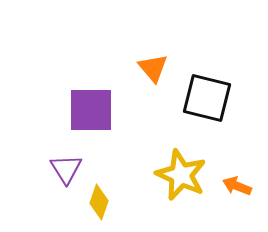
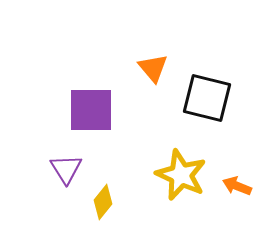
yellow diamond: moved 4 px right; rotated 20 degrees clockwise
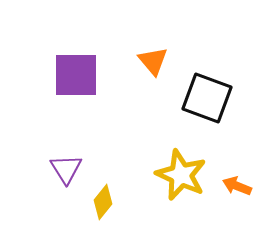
orange triangle: moved 7 px up
black square: rotated 6 degrees clockwise
purple square: moved 15 px left, 35 px up
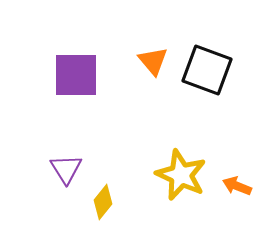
black square: moved 28 px up
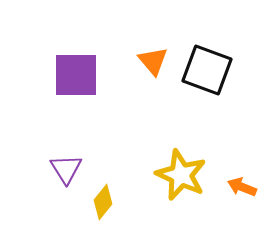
orange arrow: moved 5 px right, 1 px down
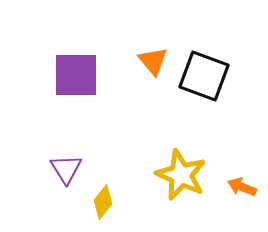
black square: moved 3 px left, 6 px down
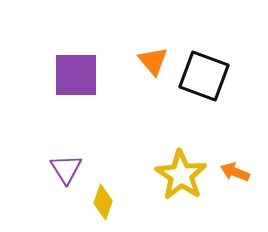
yellow star: rotated 9 degrees clockwise
orange arrow: moved 7 px left, 15 px up
yellow diamond: rotated 20 degrees counterclockwise
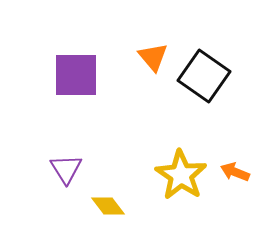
orange triangle: moved 4 px up
black square: rotated 15 degrees clockwise
yellow diamond: moved 5 px right, 4 px down; rotated 56 degrees counterclockwise
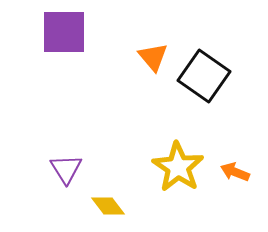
purple square: moved 12 px left, 43 px up
yellow star: moved 3 px left, 8 px up
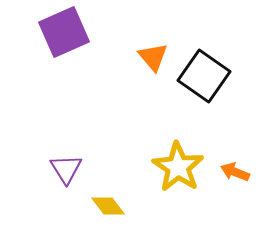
purple square: rotated 24 degrees counterclockwise
